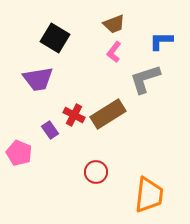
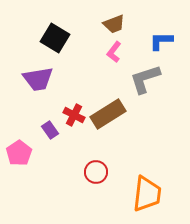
pink pentagon: rotated 15 degrees clockwise
orange trapezoid: moved 2 px left, 1 px up
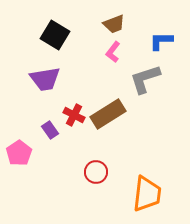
black square: moved 3 px up
pink L-shape: moved 1 px left
purple trapezoid: moved 7 px right
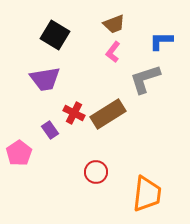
red cross: moved 2 px up
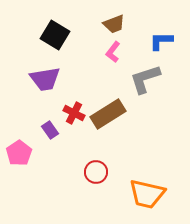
orange trapezoid: rotated 96 degrees clockwise
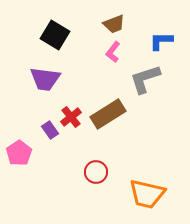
purple trapezoid: rotated 16 degrees clockwise
red cross: moved 3 px left, 4 px down; rotated 25 degrees clockwise
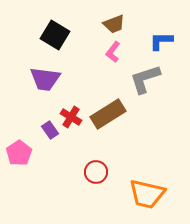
red cross: rotated 20 degrees counterclockwise
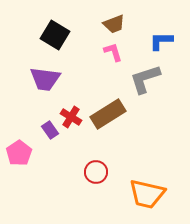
pink L-shape: rotated 125 degrees clockwise
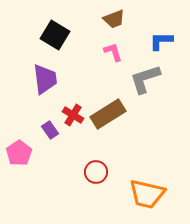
brown trapezoid: moved 5 px up
purple trapezoid: rotated 104 degrees counterclockwise
red cross: moved 2 px right, 2 px up
